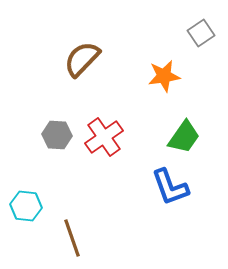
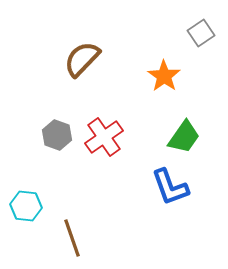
orange star: rotated 28 degrees counterclockwise
gray hexagon: rotated 16 degrees clockwise
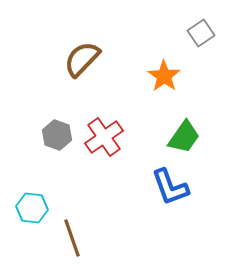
cyan hexagon: moved 6 px right, 2 px down
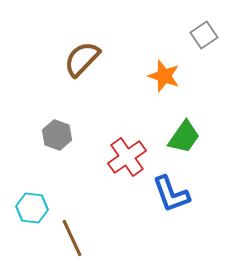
gray square: moved 3 px right, 2 px down
orange star: rotated 16 degrees counterclockwise
red cross: moved 23 px right, 20 px down
blue L-shape: moved 1 px right, 7 px down
brown line: rotated 6 degrees counterclockwise
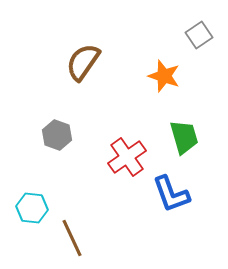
gray square: moved 5 px left
brown semicircle: moved 1 px right, 3 px down; rotated 9 degrees counterclockwise
green trapezoid: rotated 51 degrees counterclockwise
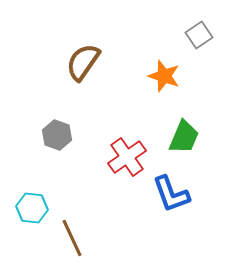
green trapezoid: rotated 39 degrees clockwise
